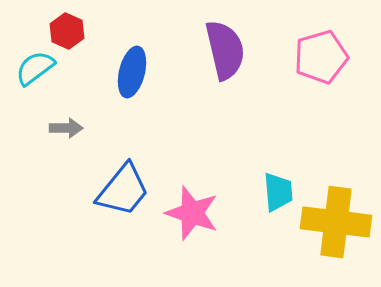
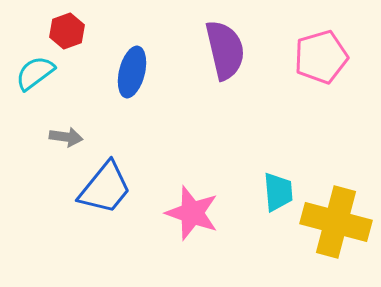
red hexagon: rotated 16 degrees clockwise
cyan semicircle: moved 5 px down
gray arrow: moved 9 px down; rotated 8 degrees clockwise
blue trapezoid: moved 18 px left, 2 px up
yellow cross: rotated 8 degrees clockwise
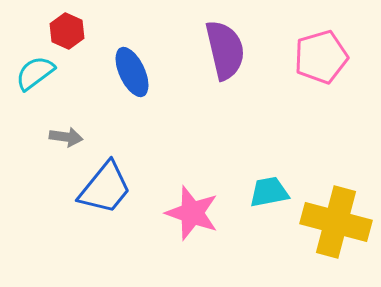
red hexagon: rotated 16 degrees counterclockwise
blue ellipse: rotated 39 degrees counterclockwise
cyan trapezoid: moved 9 px left; rotated 96 degrees counterclockwise
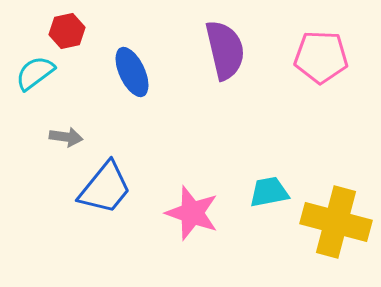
red hexagon: rotated 24 degrees clockwise
pink pentagon: rotated 18 degrees clockwise
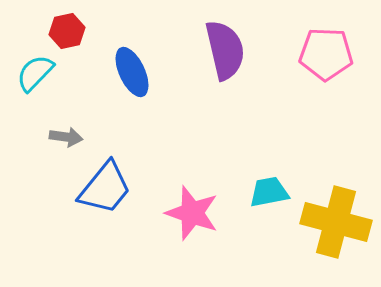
pink pentagon: moved 5 px right, 3 px up
cyan semicircle: rotated 9 degrees counterclockwise
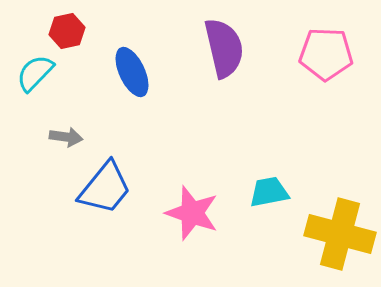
purple semicircle: moved 1 px left, 2 px up
yellow cross: moved 4 px right, 12 px down
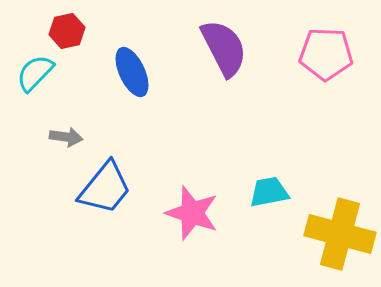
purple semicircle: rotated 14 degrees counterclockwise
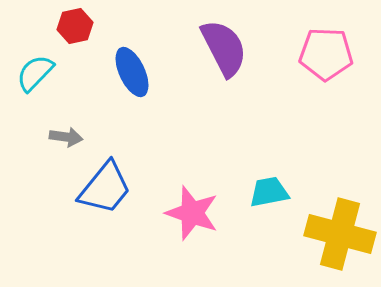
red hexagon: moved 8 px right, 5 px up
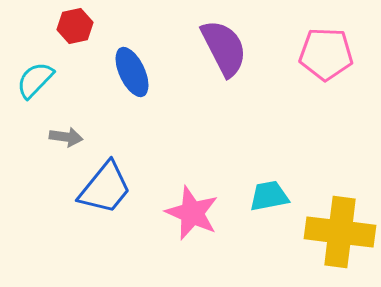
cyan semicircle: moved 7 px down
cyan trapezoid: moved 4 px down
pink star: rotated 4 degrees clockwise
yellow cross: moved 2 px up; rotated 8 degrees counterclockwise
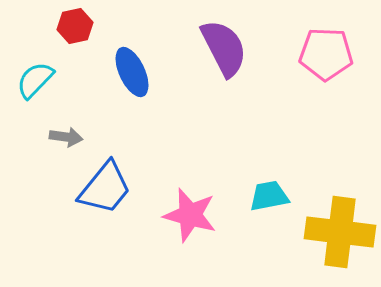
pink star: moved 2 px left, 2 px down; rotated 8 degrees counterclockwise
